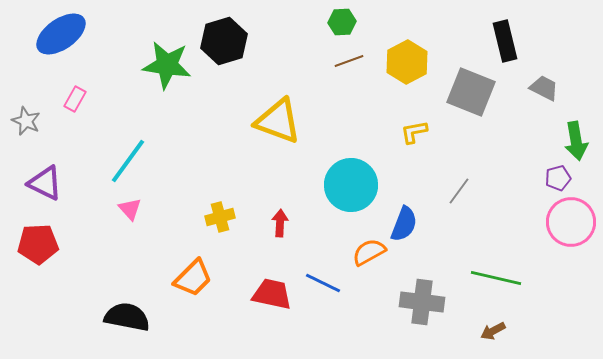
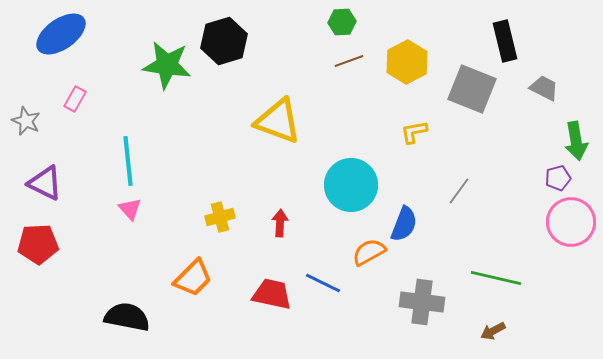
gray square: moved 1 px right, 3 px up
cyan line: rotated 42 degrees counterclockwise
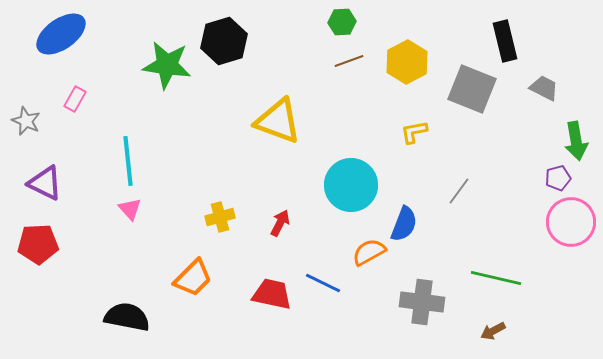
red arrow: rotated 24 degrees clockwise
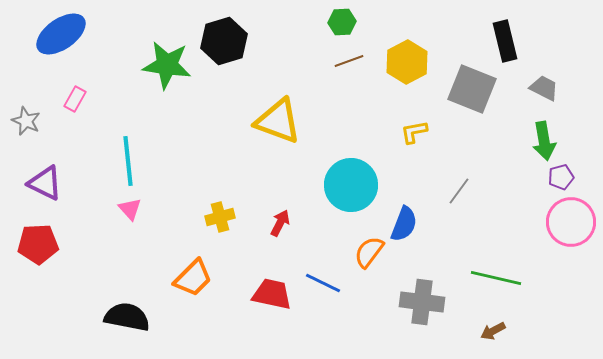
green arrow: moved 32 px left
purple pentagon: moved 3 px right, 1 px up
orange semicircle: rotated 24 degrees counterclockwise
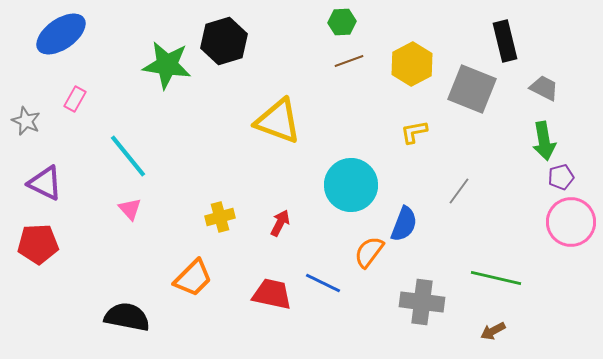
yellow hexagon: moved 5 px right, 2 px down
cyan line: moved 5 px up; rotated 33 degrees counterclockwise
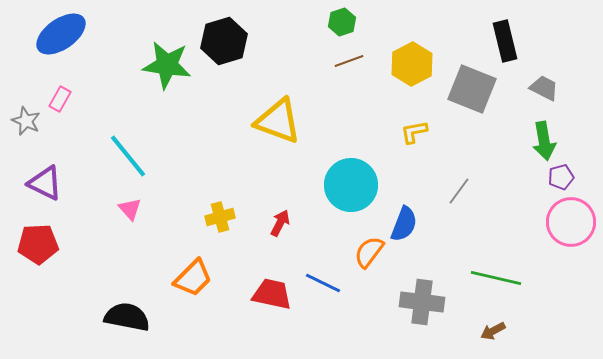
green hexagon: rotated 16 degrees counterclockwise
pink rectangle: moved 15 px left
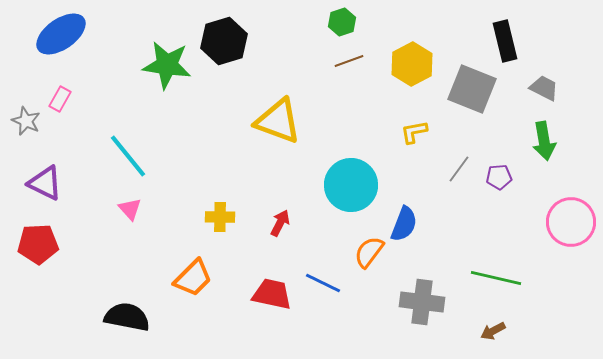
purple pentagon: moved 62 px left; rotated 10 degrees clockwise
gray line: moved 22 px up
yellow cross: rotated 16 degrees clockwise
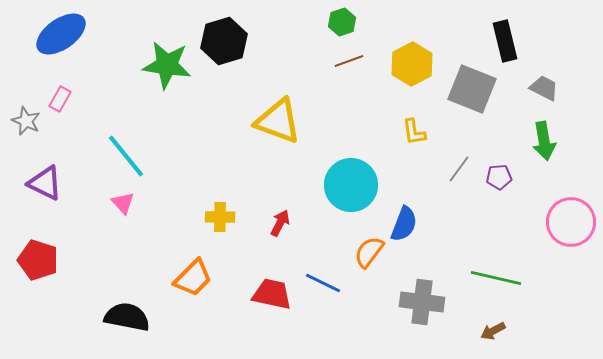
yellow L-shape: rotated 88 degrees counterclockwise
cyan line: moved 2 px left
pink triangle: moved 7 px left, 6 px up
red pentagon: moved 16 px down; rotated 21 degrees clockwise
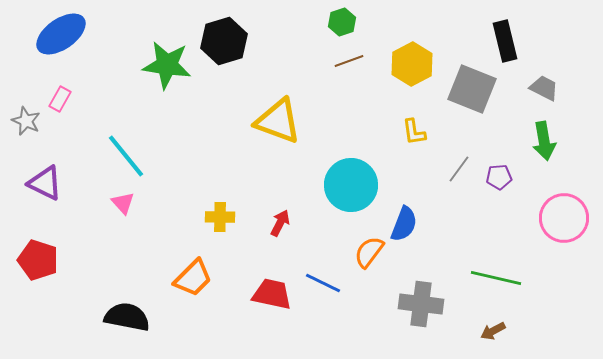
pink circle: moved 7 px left, 4 px up
gray cross: moved 1 px left, 2 px down
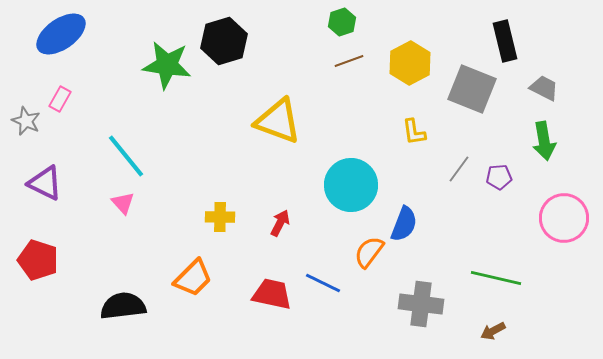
yellow hexagon: moved 2 px left, 1 px up
black semicircle: moved 4 px left, 11 px up; rotated 18 degrees counterclockwise
